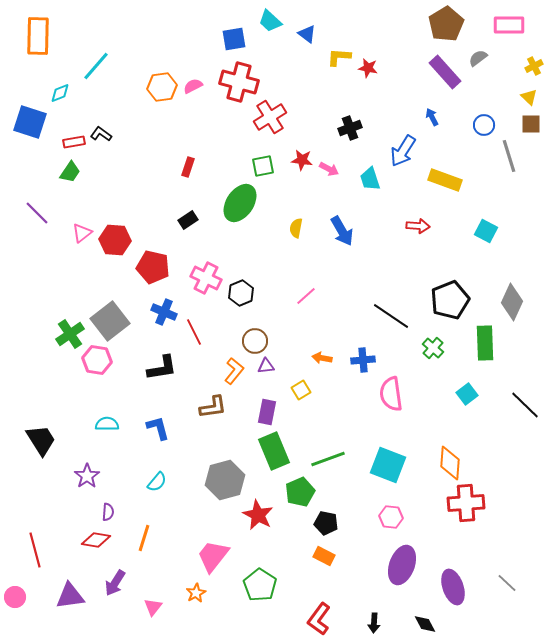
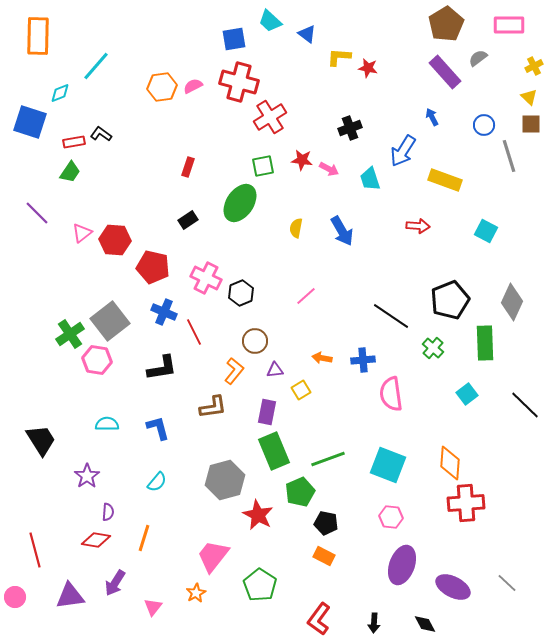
purple triangle at (266, 366): moved 9 px right, 4 px down
purple ellipse at (453, 587): rotated 44 degrees counterclockwise
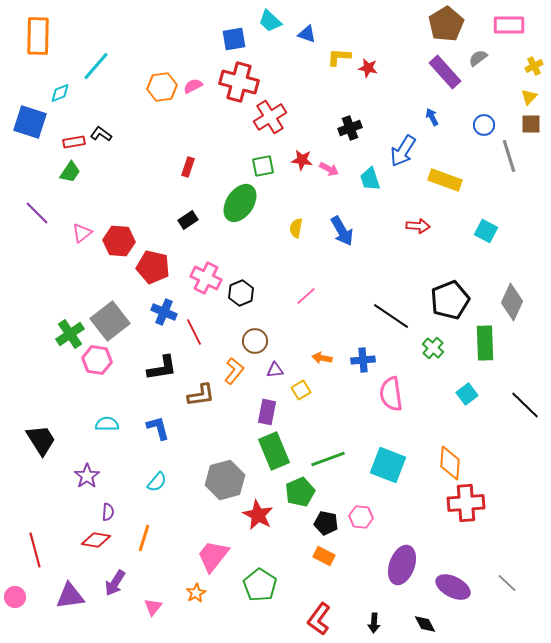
blue triangle at (307, 34): rotated 18 degrees counterclockwise
yellow triangle at (529, 97): rotated 30 degrees clockwise
red hexagon at (115, 240): moved 4 px right, 1 px down
brown L-shape at (213, 407): moved 12 px left, 12 px up
pink hexagon at (391, 517): moved 30 px left
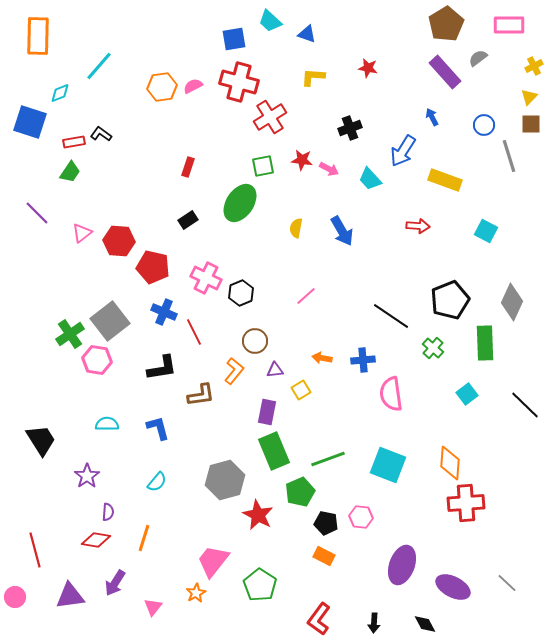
yellow L-shape at (339, 57): moved 26 px left, 20 px down
cyan line at (96, 66): moved 3 px right
cyan trapezoid at (370, 179): rotated 25 degrees counterclockwise
pink trapezoid at (213, 556): moved 5 px down
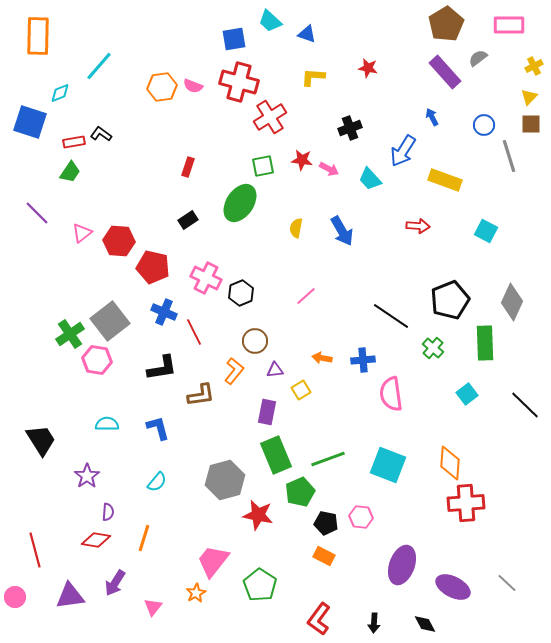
pink semicircle at (193, 86): rotated 132 degrees counterclockwise
green rectangle at (274, 451): moved 2 px right, 4 px down
red star at (258, 515): rotated 16 degrees counterclockwise
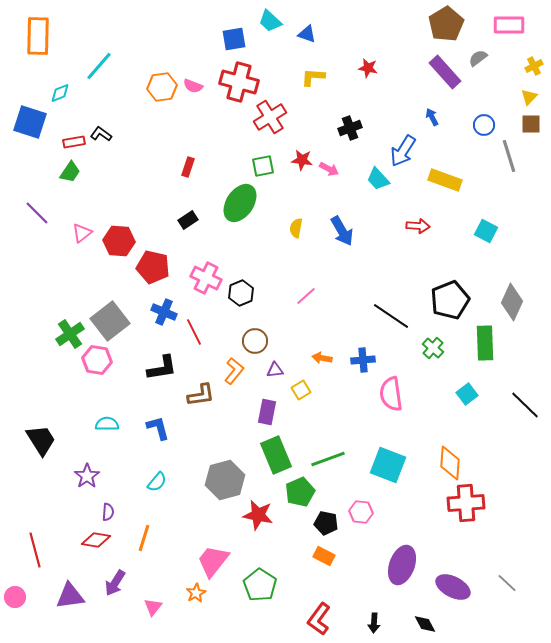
cyan trapezoid at (370, 179): moved 8 px right
pink hexagon at (361, 517): moved 5 px up
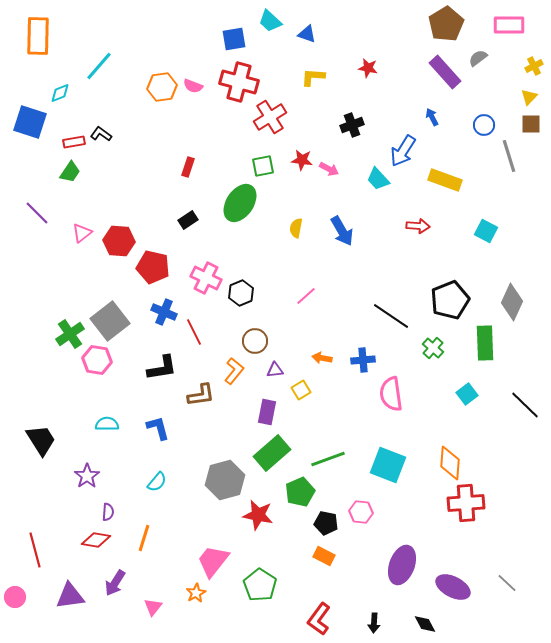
black cross at (350, 128): moved 2 px right, 3 px up
green rectangle at (276, 455): moved 4 px left, 2 px up; rotated 72 degrees clockwise
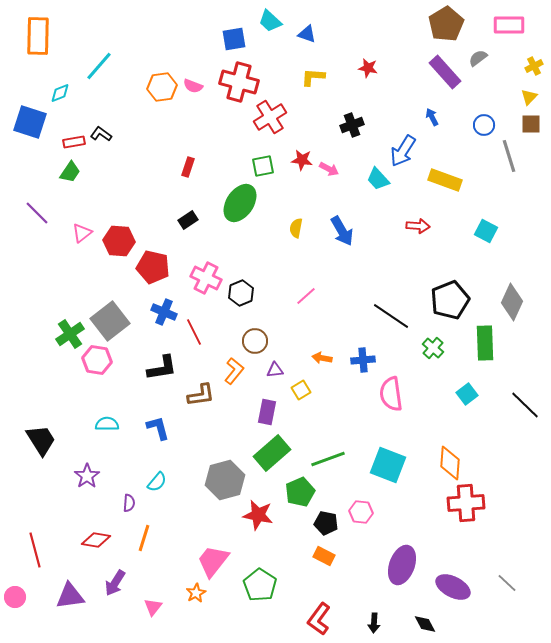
purple semicircle at (108, 512): moved 21 px right, 9 px up
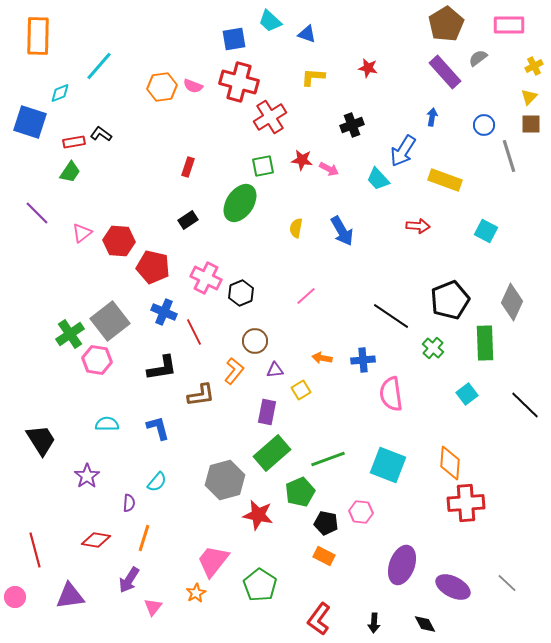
blue arrow at (432, 117): rotated 36 degrees clockwise
purple arrow at (115, 583): moved 14 px right, 3 px up
